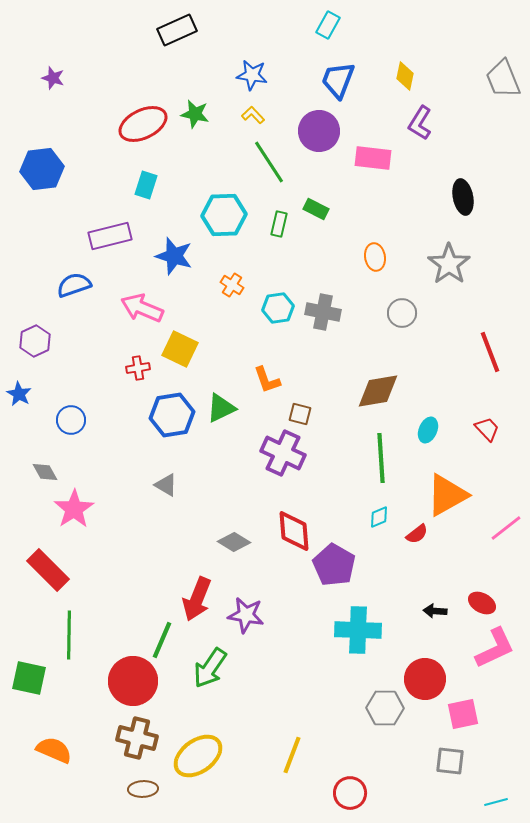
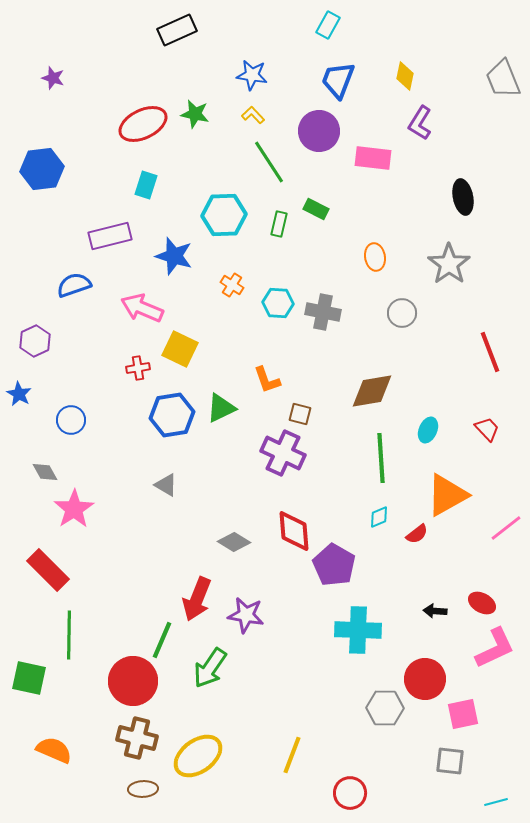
cyan hexagon at (278, 308): moved 5 px up; rotated 12 degrees clockwise
brown diamond at (378, 391): moved 6 px left
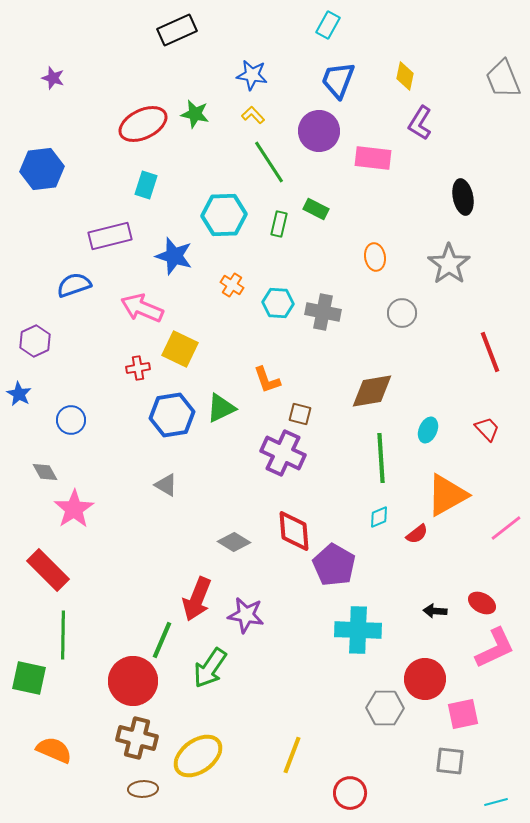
green line at (69, 635): moved 6 px left
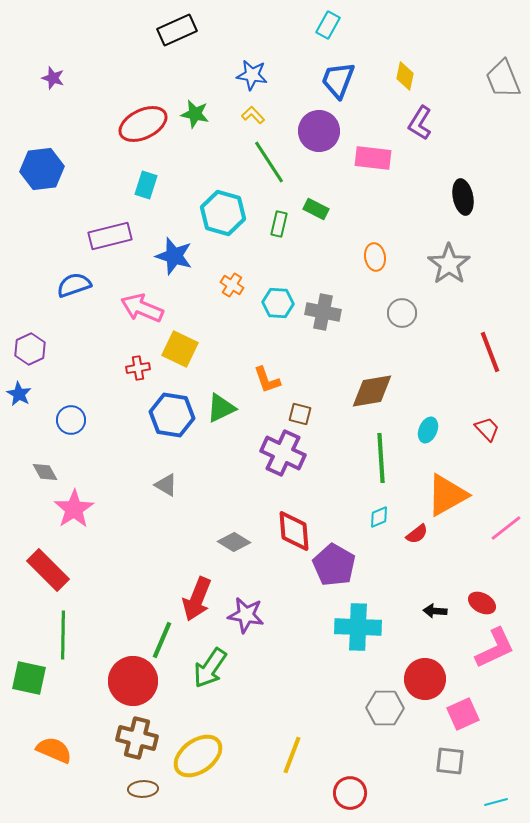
cyan hexagon at (224, 215): moved 1 px left, 2 px up; rotated 18 degrees clockwise
purple hexagon at (35, 341): moved 5 px left, 8 px down
blue hexagon at (172, 415): rotated 18 degrees clockwise
cyan cross at (358, 630): moved 3 px up
pink square at (463, 714): rotated 12 degrees counterclockwise
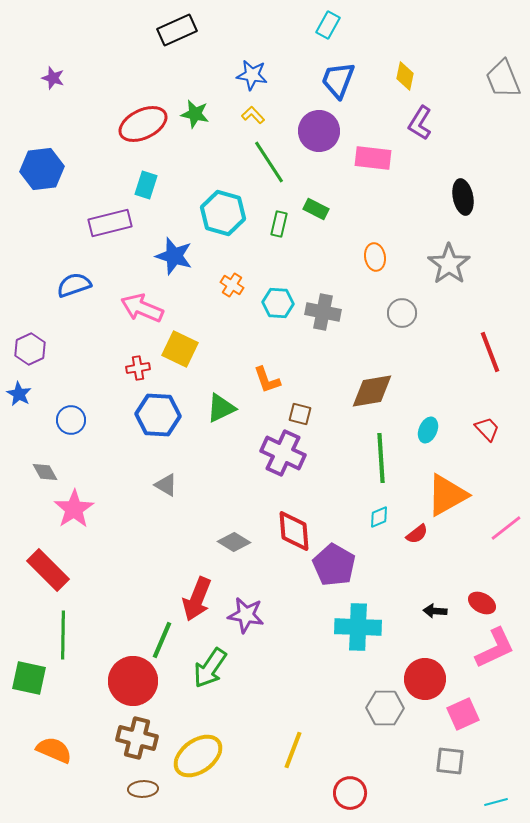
purple rectangle at (110, 236): moved 13 px up
blue hexagon at (172, 415): moved 14 px left; rotated 6 degrees counterclockwise
yellow line at (292, 755): moved 1 px right, 5 px up
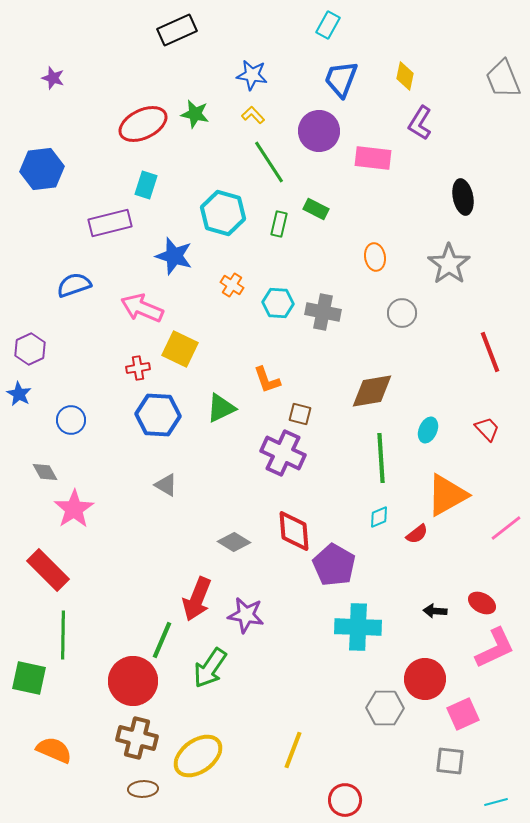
blue trapezoid at (338, 80): moved 3 px right, 1 px up
red circle at (350, 793): moved 5 px left, 7 px down
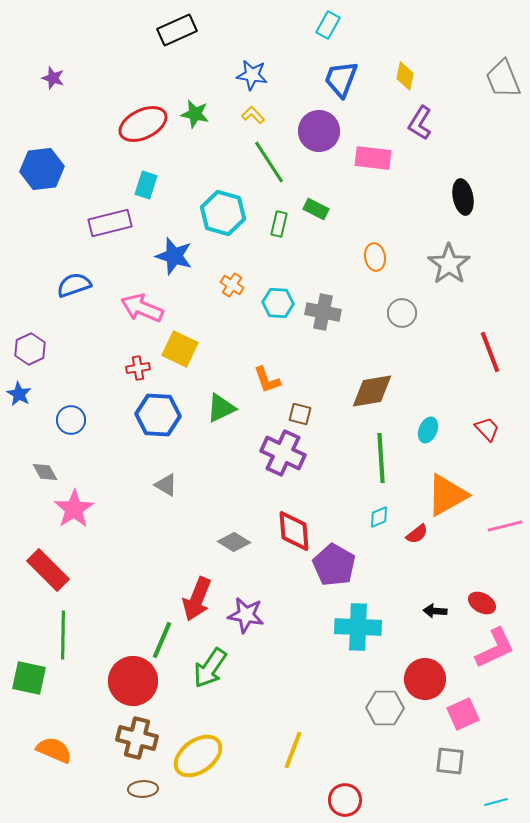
pink line at (506, 528): moved 1 px left, 2 px up; rotated 24 degrees clockwise
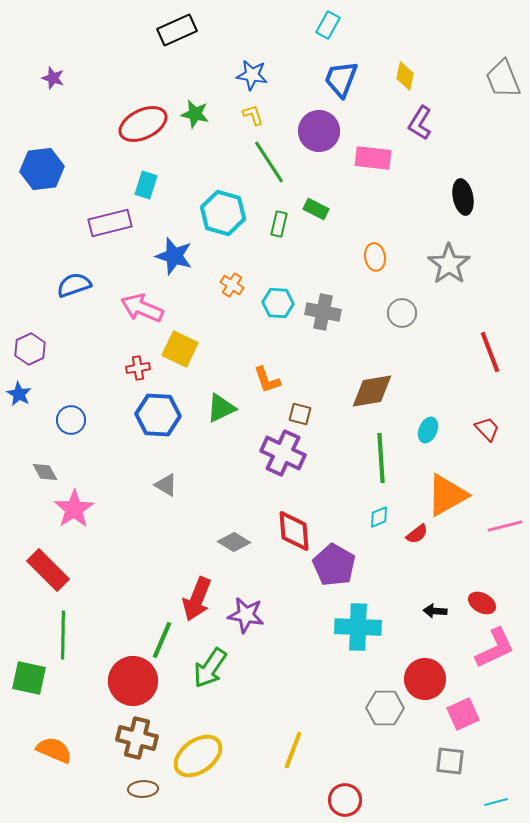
yellow L-shape at (253, 115): rotated 25 degrees clockwise
